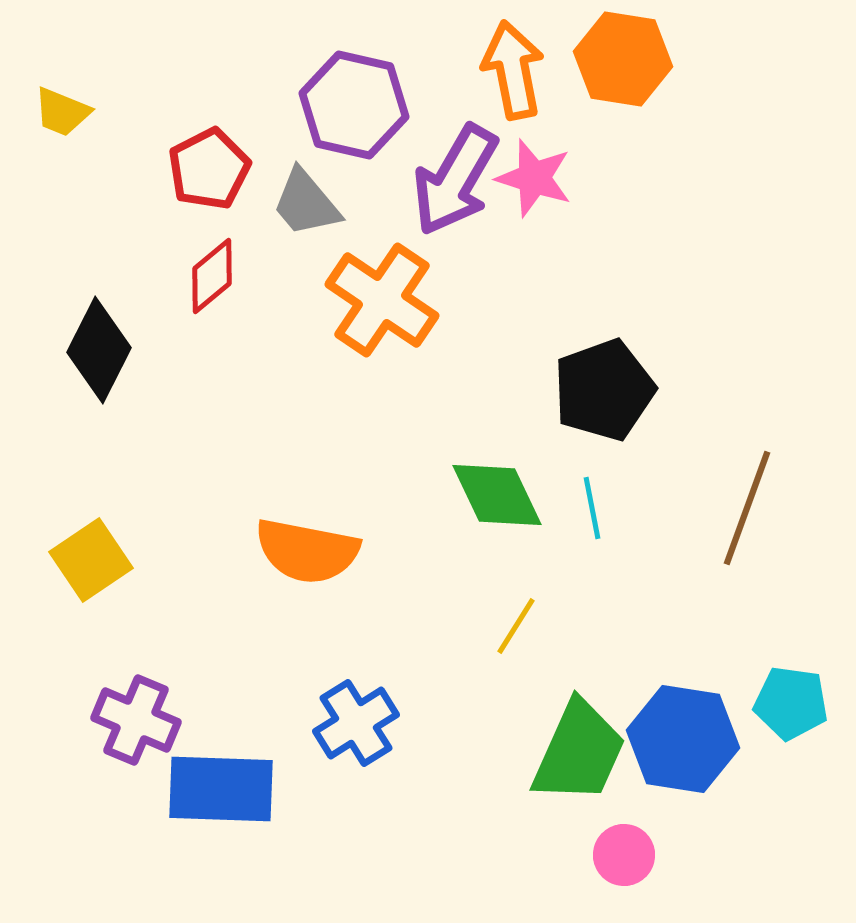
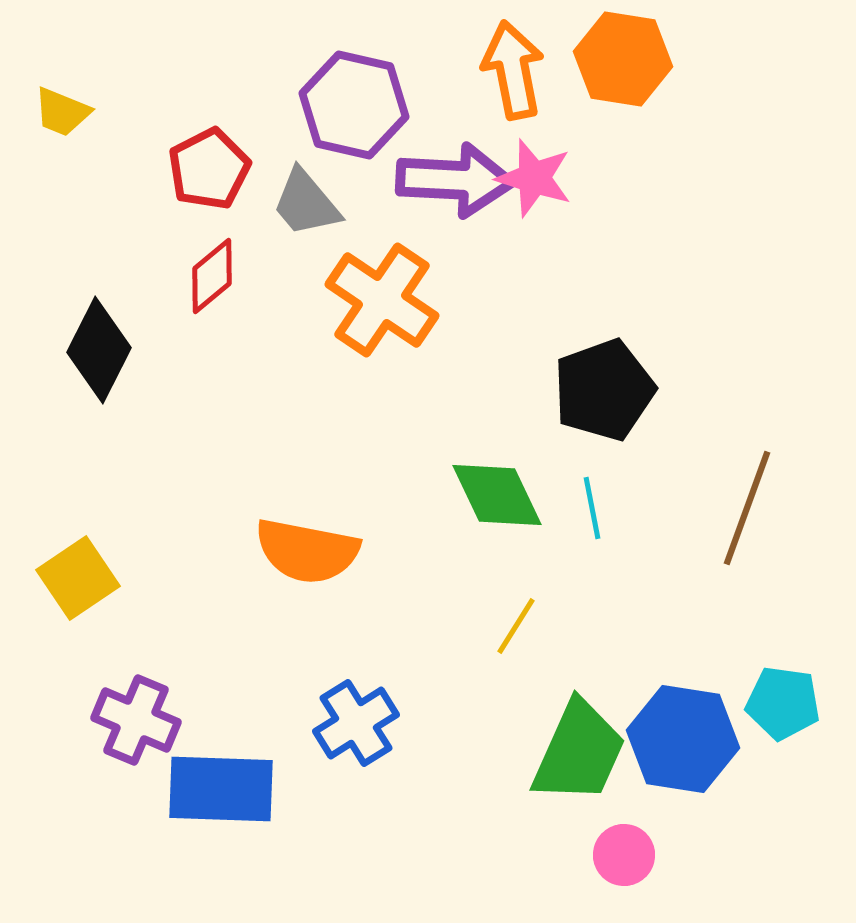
purple arrow: rotated 117 degrees counterclockwise
yellow square: moved 13 px left, 18 px down
cyan pentagon: moved 8 px left
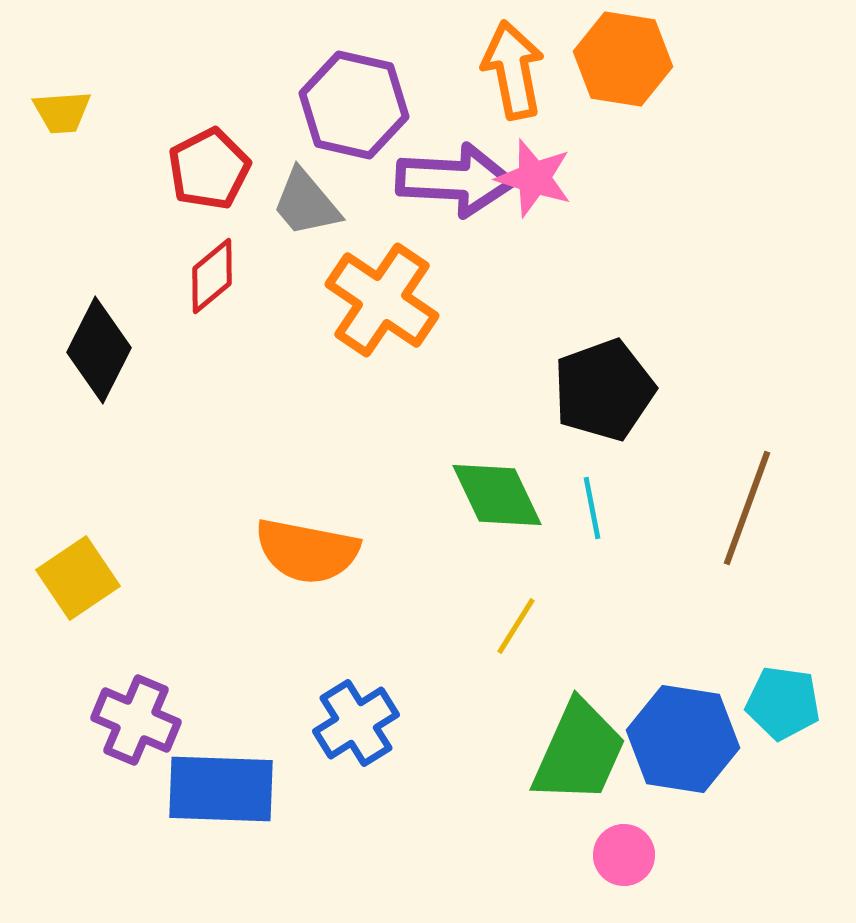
yellow trapezoid: rotated 26 degrees counterclockwise
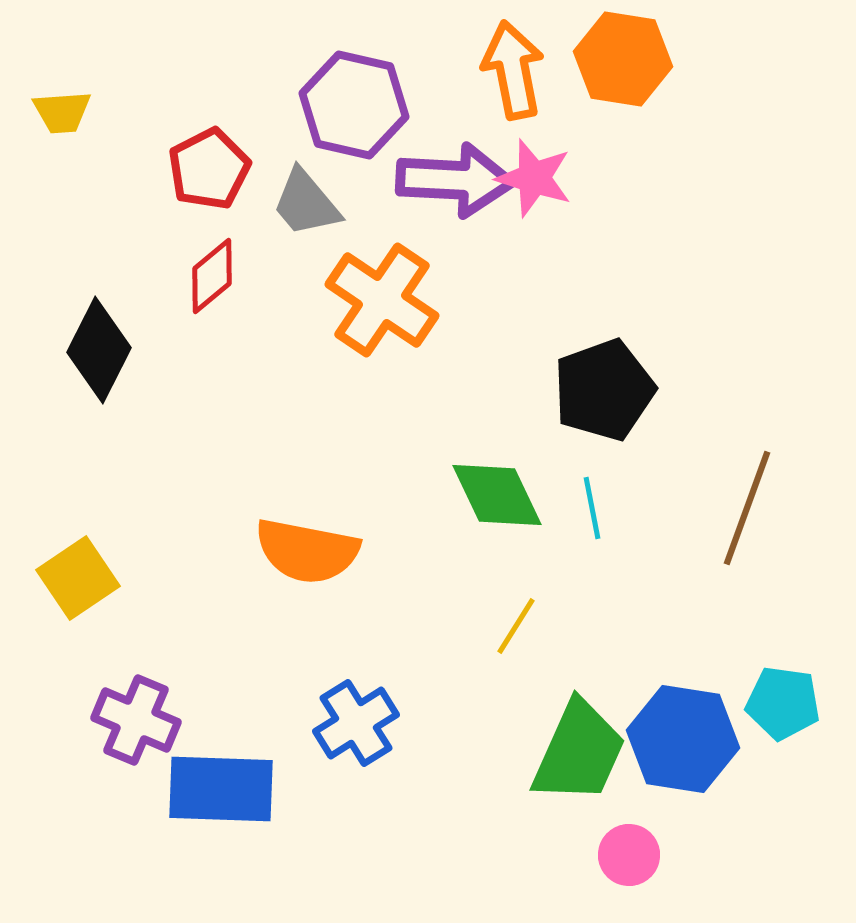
pink circle: moved 5 px right
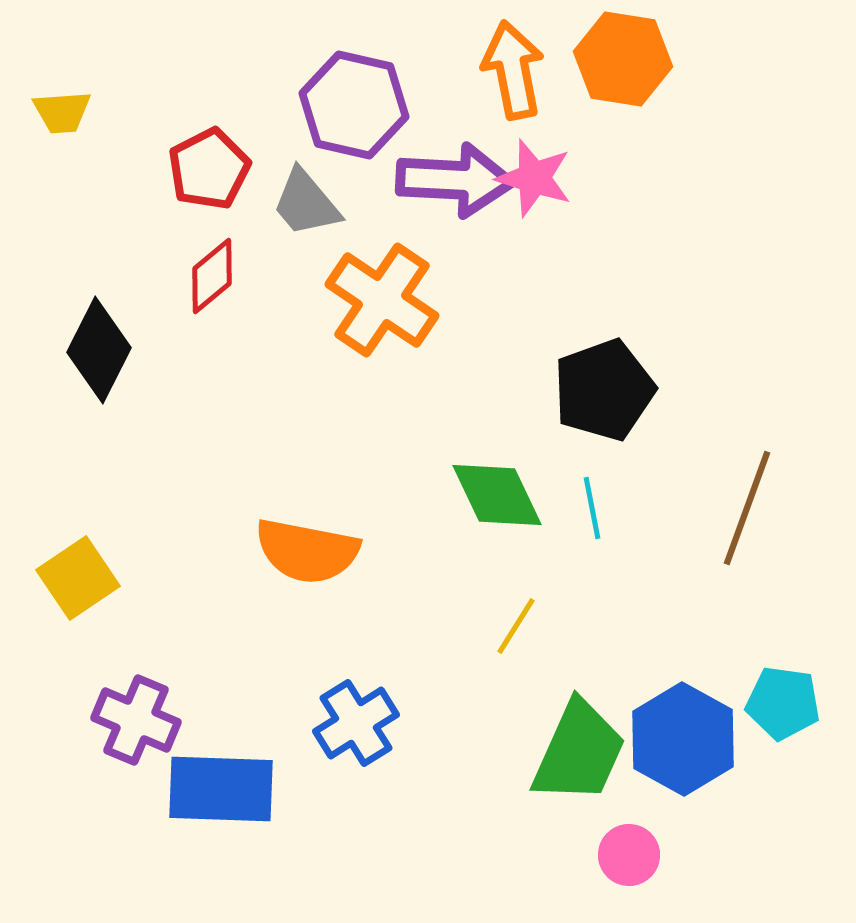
blue hexagon: rotated 20 degrees clockwise
